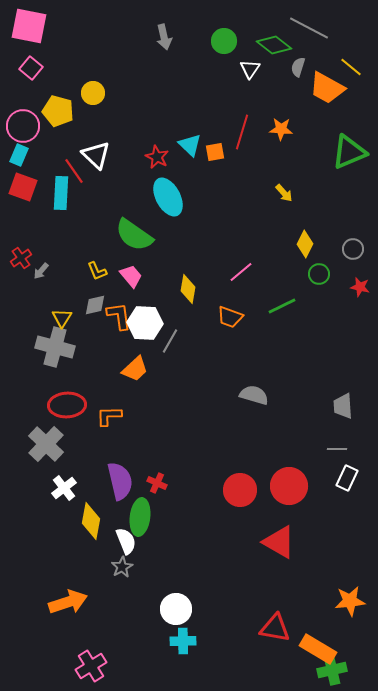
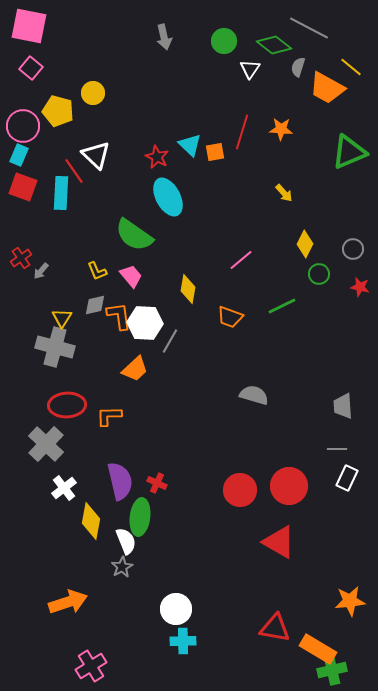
pink line at (241, 272): moved 12 px up
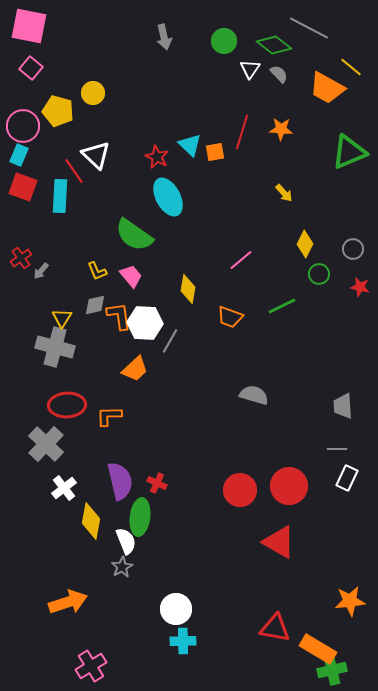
gray semicircle at (298, 67): moved 19 px left, 7 px down; rotated 120 degrees clockwise
cyan rectangle at (61, 193): moved 1 px left, 3 px down
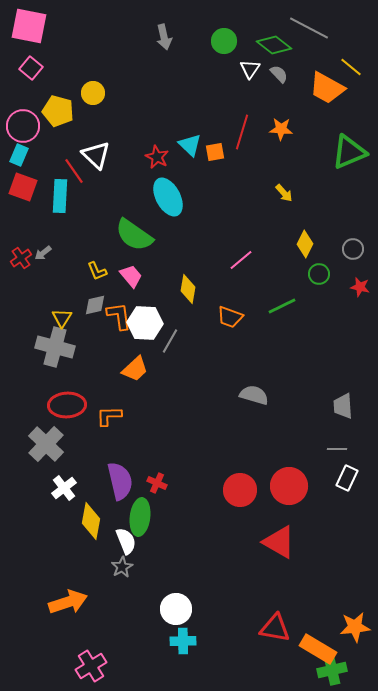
gray arrow at (41, 271): moved 2 px right, 18 px up; rotated 12 degrees clockwise
orange star at (350, 601): moved 5 px right, 26 px down
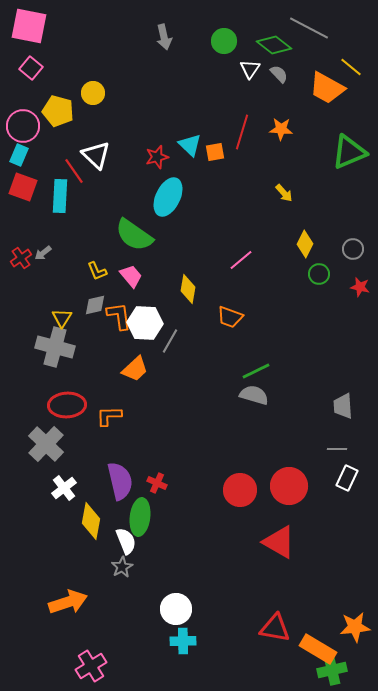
red star at (157, 157): rotated 30 degrees clockwise
cyan ellipse at (168, 197): rotated 54 degrees clockwise
green line at (282, 306): moved 26 px left, 65 px down
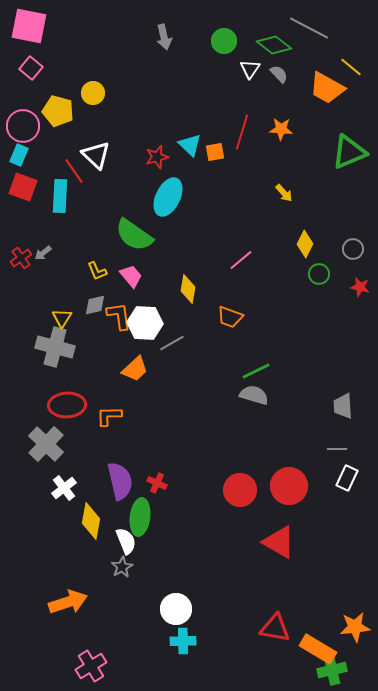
gray line at (170, 341): moved 2 px right, 2 px down; rotated 30 degrees clockwise
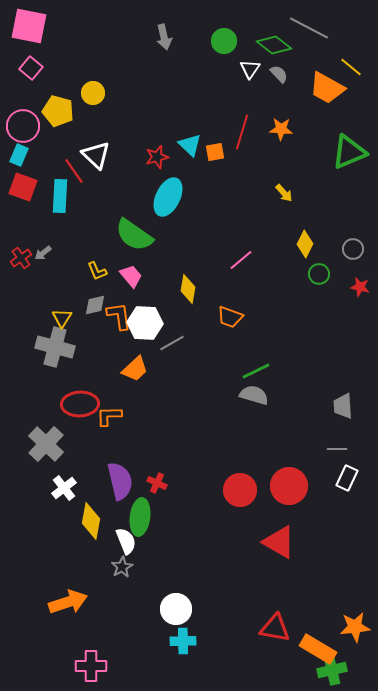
red ellipse at (67, 405): moved 13 px right, 1 px up
pink cross at (91, 666): rotated 32 degrees clockwise
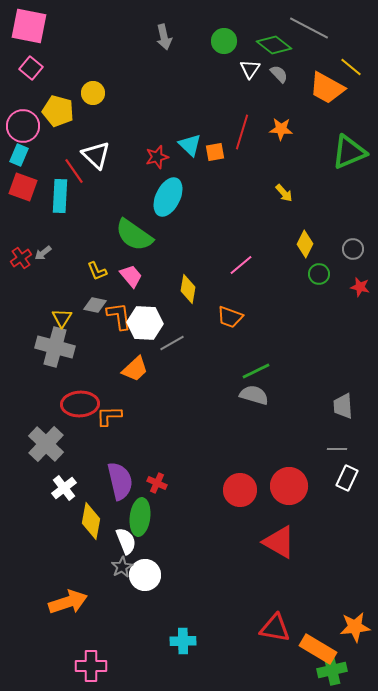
pink line at (241, 260): moved 5 px down
gray diamond at (95, 305): rotated 25 degrees clockwise
white circle at (176, 609): moved 31 px left, 34 px up
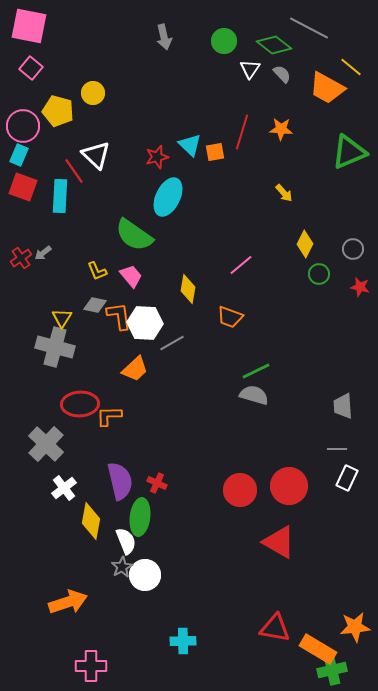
gray semicircle at (279, 74): moved 3 px right
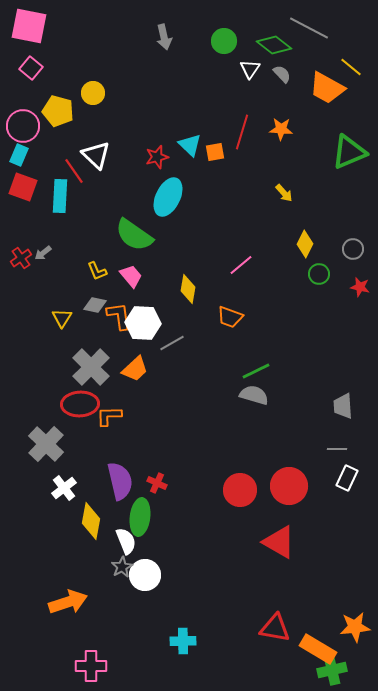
white hexagon at (145, 323): moved 2 px left
gray cross at (55, 347): moved 36 px right, 20 px down; rotated 30 degrees clockwise
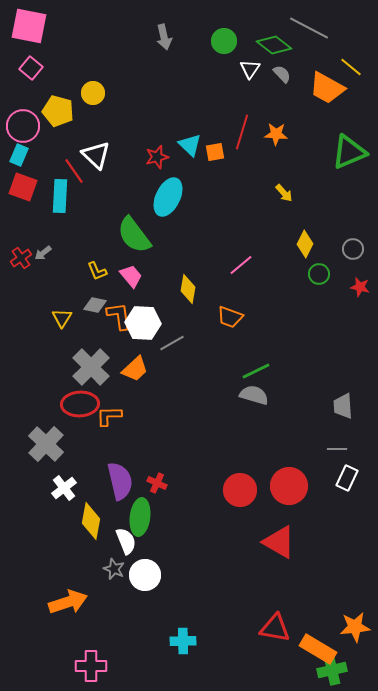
orange star at (281, 129): moved 5 px left, 5 px down
green semicircle at (134, 235): rotated 18 degrees clockwise
gray star at (122, 567): moved 8 px left, 2 px down; rotated 20 degrees counterclockwise
